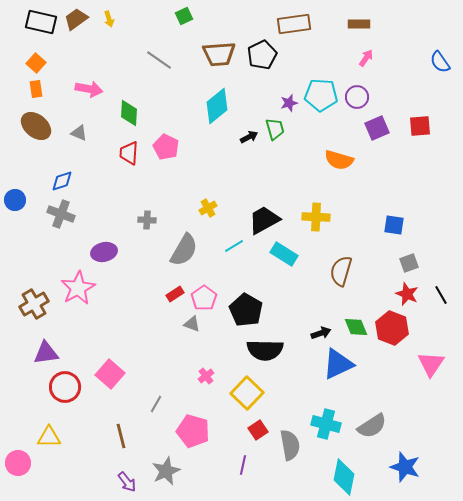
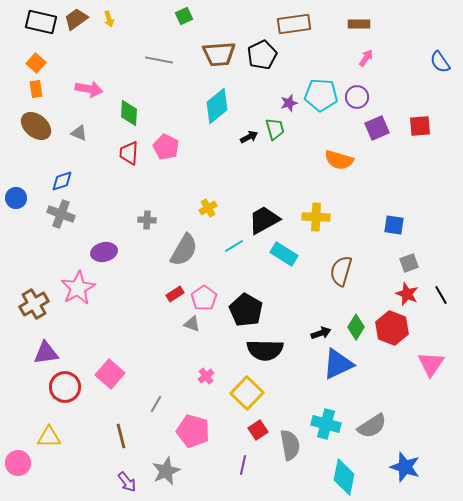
gray line at (159, 60): rotated 24 degrees counterclockwise
blue circle at (15, 200): moved 1 px right, 2 px up
green diamond at (356, 327): rotated 55 degrees clockwise
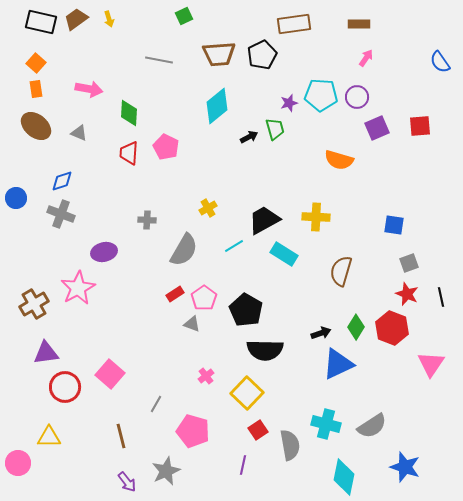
black line at (441, 295): moved 2 px down; rotated 18 degrees clockwise
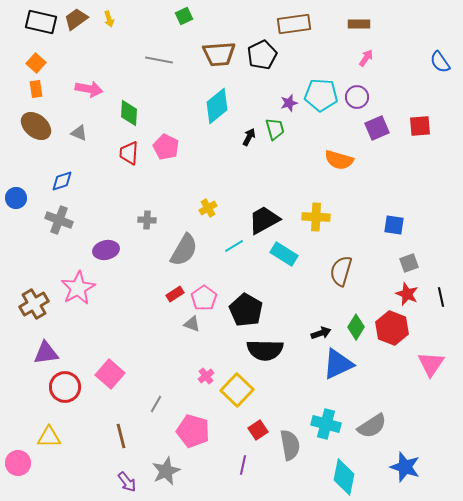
black arrow at (249, 137): rotated 36 degrees counterclockwise
gray cross at (61, 214): moved 2 px left, 6 px down
purple ellipse at (104, 252): moved 2 px right, 2 px up
yellow square at (247, 393): moved 10 px left, 3 px up
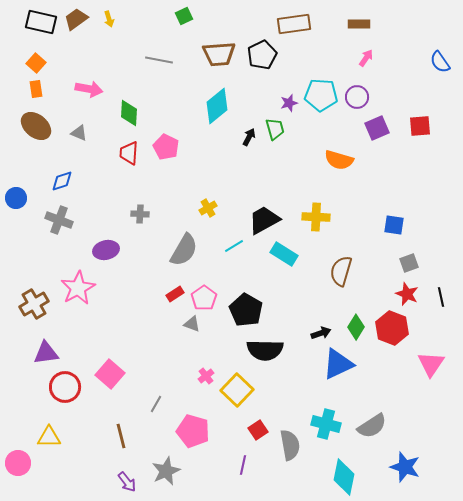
gray cross at (147, 220): moved 7 px left, 6 px up
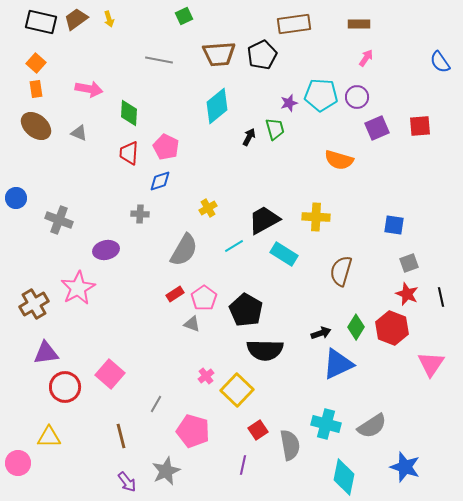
blue diamond at (62, 181): moved 98 px right
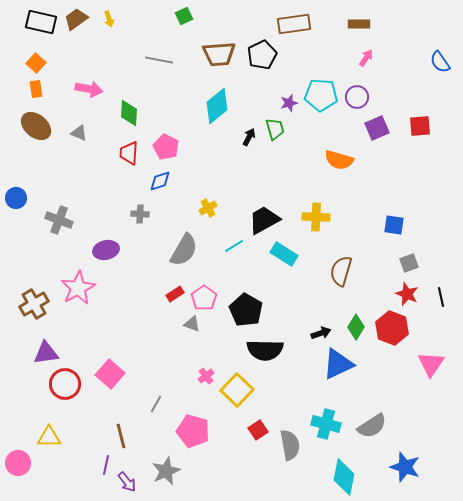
red circle at (65, 387): moved 3 px up
purple line at (243, 465): moved 137 px left
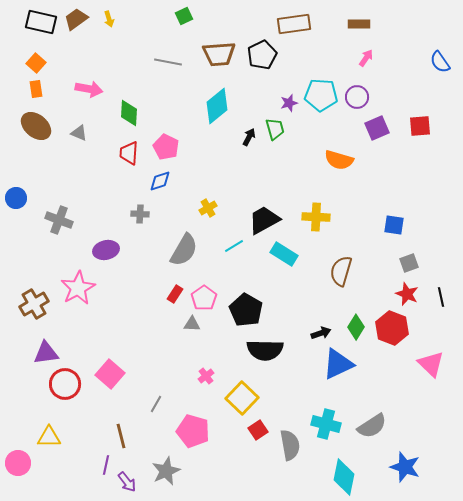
gray line at (159, 60): moved 9 px right, 2 px down
red rectangle at (175, 294): rotated 24 degrees counterclockwise
gray triangle at (192, 324): rotated 18 degrees counterclockwise
pink triangle at (431, 364): rotated 20 degrees counterclockwise
yellow square at (237, 390): moved 5 px right, 8 px down
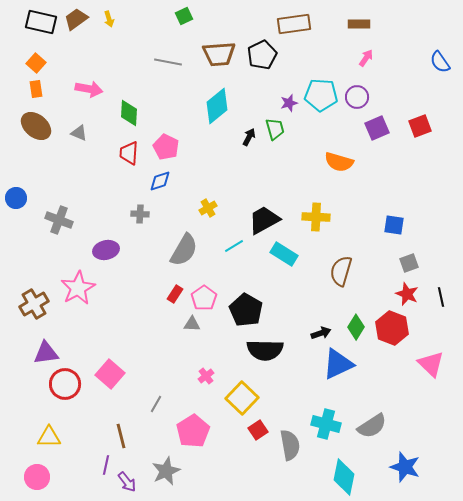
red square at (420, 126): rotated 15 degrees counterclockwise
orange semicircle at (339, 160): moved 2 px down
pink pentagon at (193, 431): rotated 24 degrees clockwise
pink circle at (18, 463): moved 19 px right, 14 px down
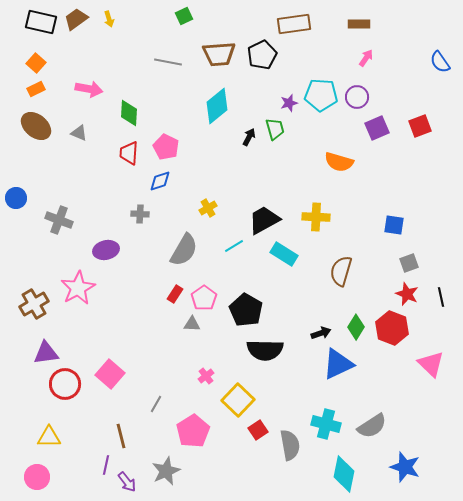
orange rectangle at (36, 89): rotated 72 degrees clockwise
yellow square at (242, 398): moved 4 px left, 2 px down
cyan diamond at (344, 477): moved 3 px up
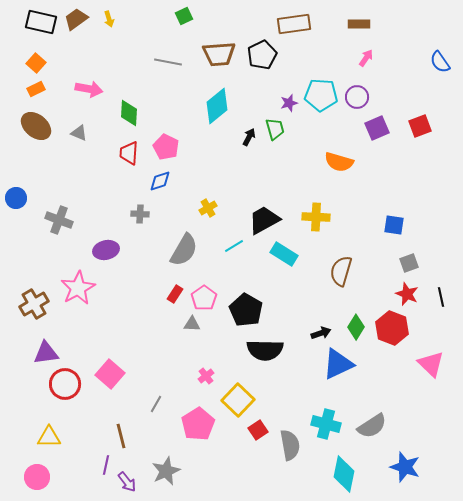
pink pentagon at (193, 431): moved 5 px right, 7 px up
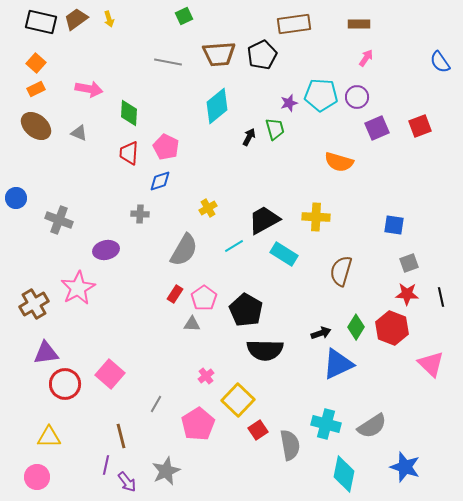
red star at (407, 294): rotated 20 degrees counterclockwise
